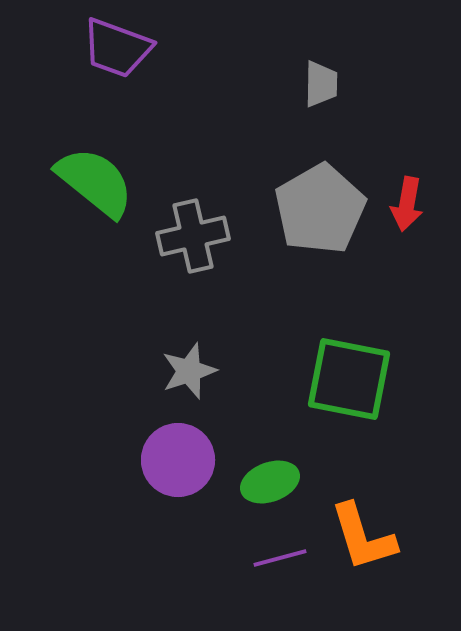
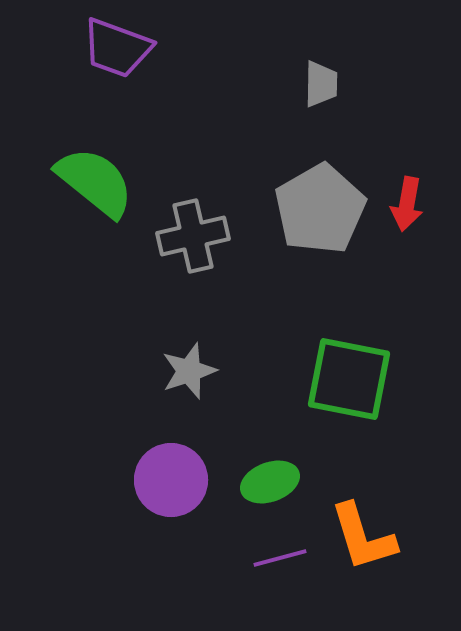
purple circle: moved 7 px left, 20 px down
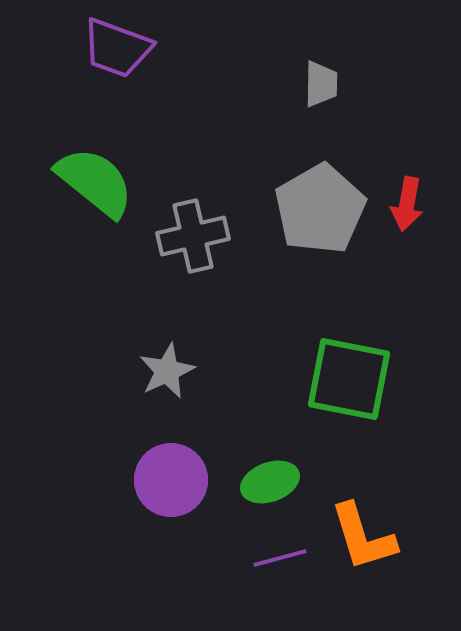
gray star: moved 22 px left; rotated 6 degrees counterclockwise
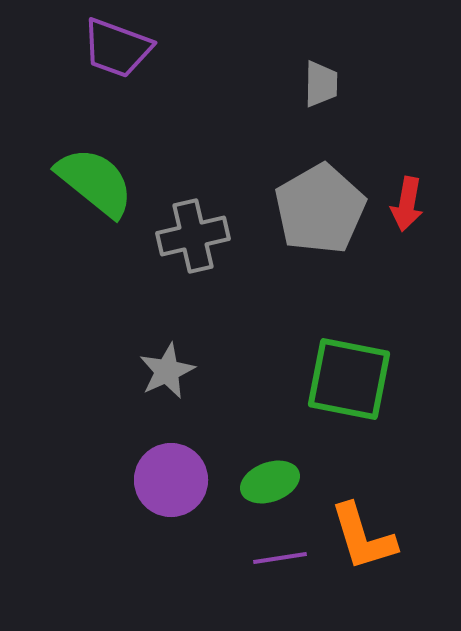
purple line: rotated 6 degrees clockwise
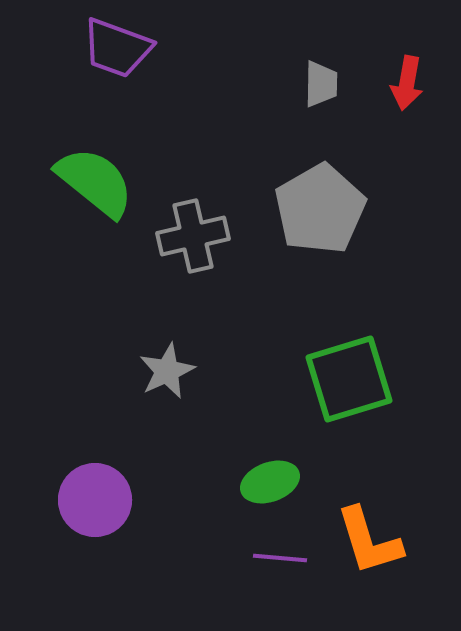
red arrow: moved 121 px up
green square: rotated 28 degrees counterclockwise
purple circle: moved 76 px left, 20 px down
orange L-shape: moved 6 px right, 4 px down
purple line: rotated 14 degrees clockwise
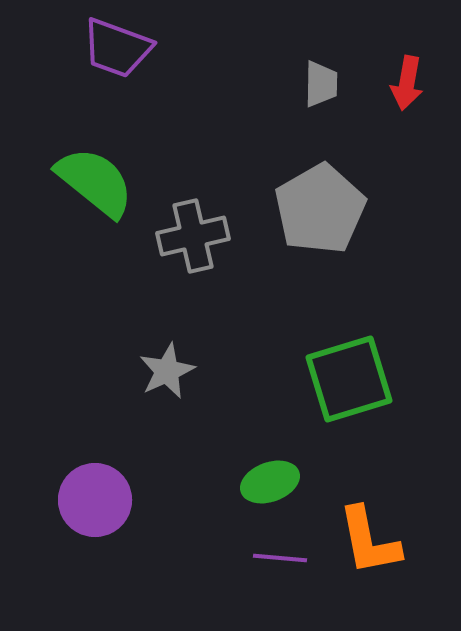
orange L-shape: rotated 6 degrees clockwise
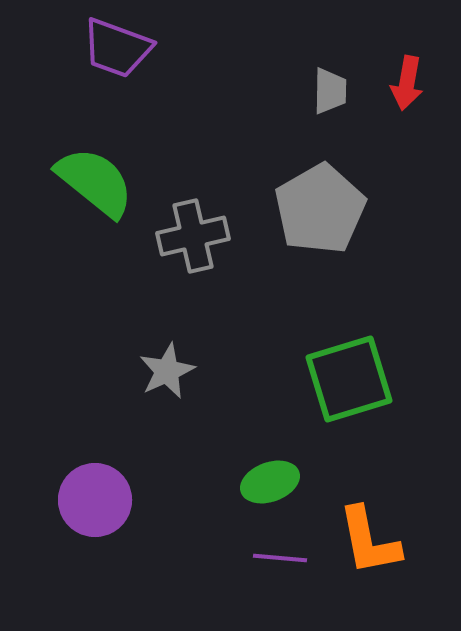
gray trapezoid: moved 9 px right, 7 px down
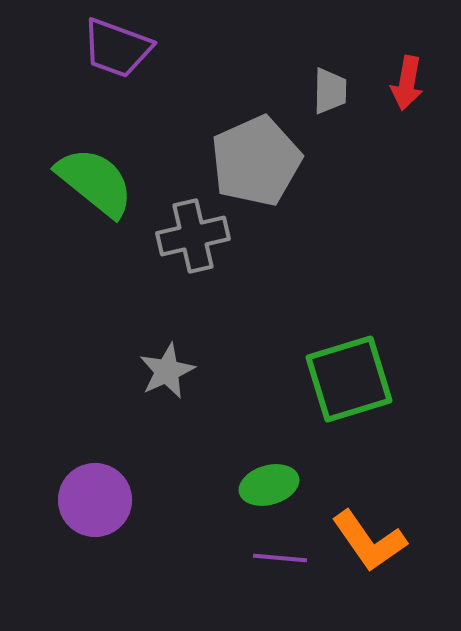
gray pentagon: moved 64 px left, 48 px up; rotated 6 degrees clockwise
green ellipse: moved 1 px left, 3 px down; rotated 4 degrees clockwise
orange L-shape: rotated 24 degrees counterclockwise
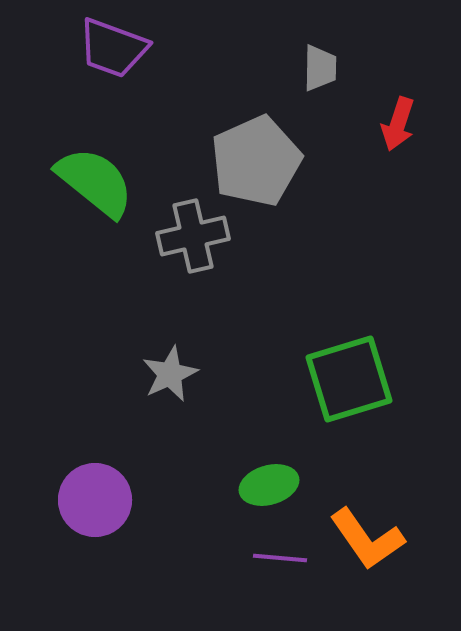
purple trapezoid: moved 4 px left
red arrow: moved 9 px left, 41 px down; rotated 8 degrees clockwise
gray trapezoid: moved 10 px left, 23 px up
gray star: moved 3 px right, 3 px down
orange L-shape: moved 2 px left, 2 px up
